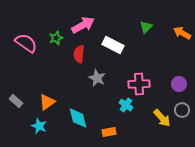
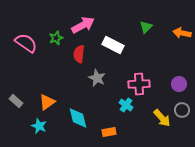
orange arrow: rotated 18 degrees counterclockwise
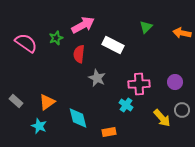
purple circle: moved 4 px left, 2 px up
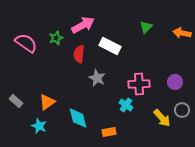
white rectangle: moved 3 px left, 1 px down
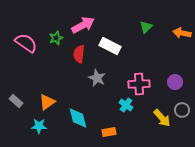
cyan star: rotated 21 degrees counterclockwise
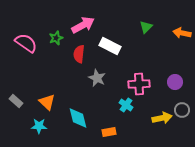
orange triangle: rotated 42 degrees counterclockwise
yellow arrow: rotated 60 degrees counterclockwise
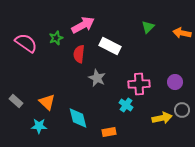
green triangle: moved 2 px right
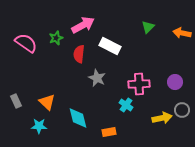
gray rectangle: rotated 24 degrees clockwise
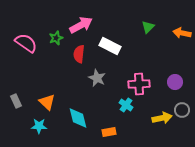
pink arrow: moved 2 px left
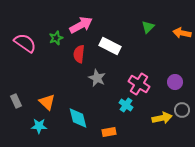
pink semicircle: moved 1 px left
pink cross: rotated 35 degrees clockwise
